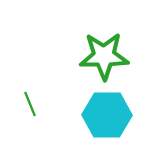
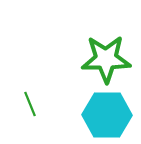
green star: moved 2 px right, 3 px down
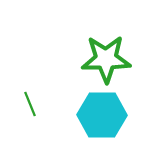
cyan hexagon: moved 5 px left
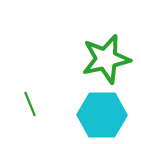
green star: rotated 12 degrees counterclockwise
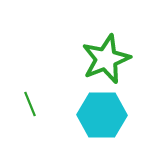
green star: rotated 9 degrees counterclockwise
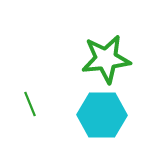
green star: rotated 15 degrees clockwise
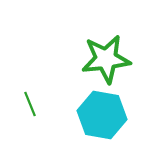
cyan hexagon: rotated 9 degrees clockwise
